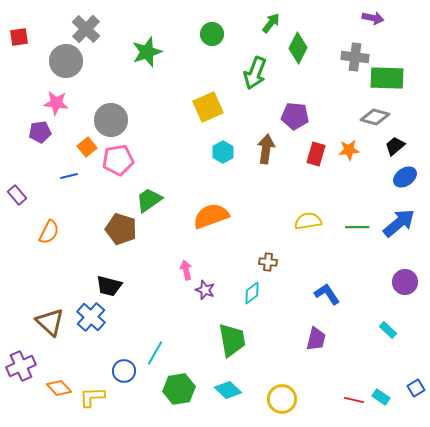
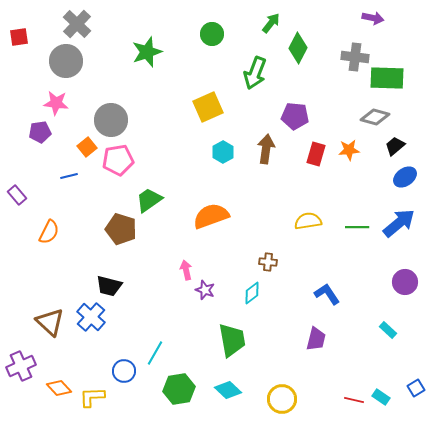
gray cross at (86, 29): moved 9 px left, 5 px up
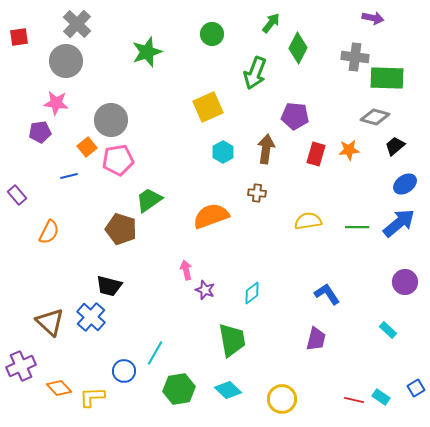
blue ellipse at (405, 177): moved 7 px down
brown cross at (268, 262): moved 11 px left, 69 px up
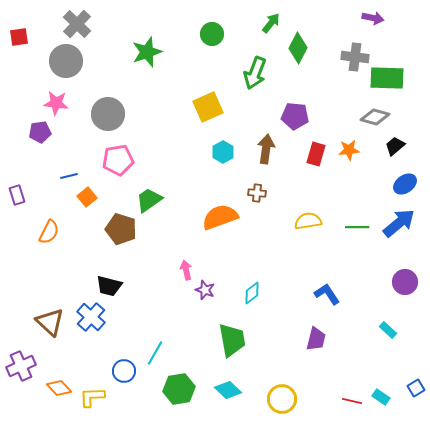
gray circle at (111, 120): moved 3 px left, 6 px up
orange square at (87, 147): moved 50 px down
purple rectangle at (17, 195): rotated 24 degrees clockwise
orange semicircle at (211, 216): moved 9 px right, 1 px down
red line at (354, 400): moved 2 px left, 1 px down
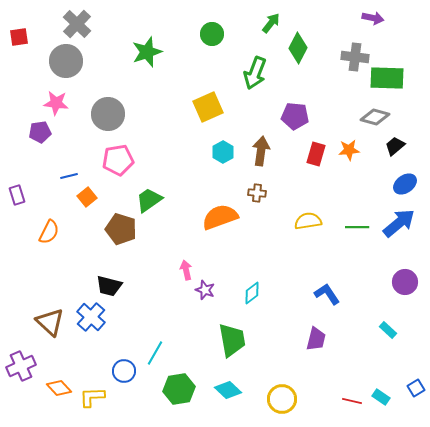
brown arrow at (266, 149): moved 5 px left, 2 px down
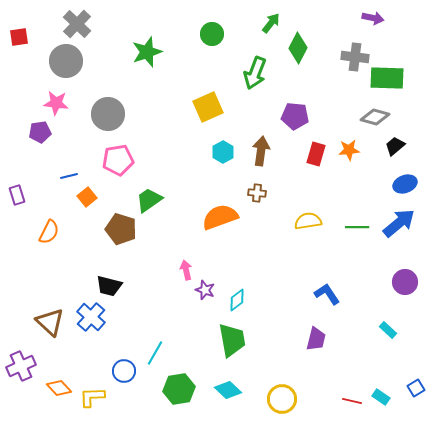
blue ellipse at (405, 184): rotated 15 degrees clockwise
cyan diamond at (252, 293): moved 15 px left, 7 px down
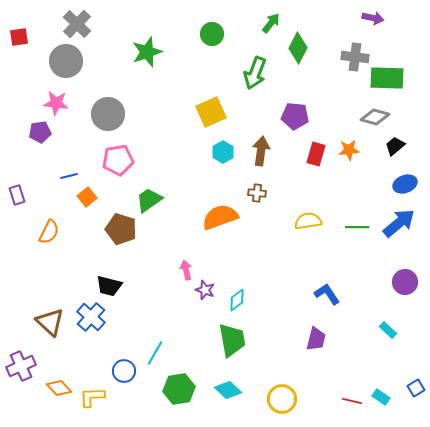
yellow square at (208, 107): moved 3 px right, 5 px down
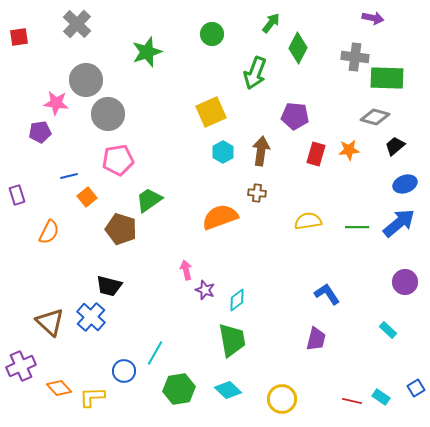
gray circle at (66, 61): moved 20 px right, 19 px down
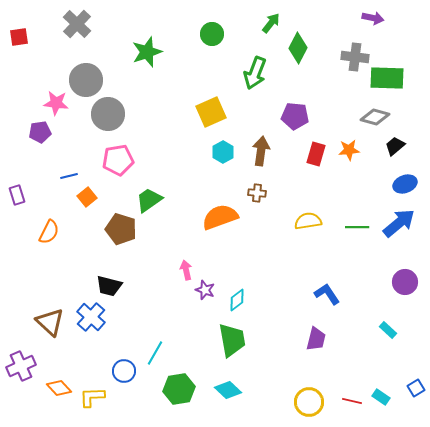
yellow circle at (282, 399): moved 27 px right, 3 px down
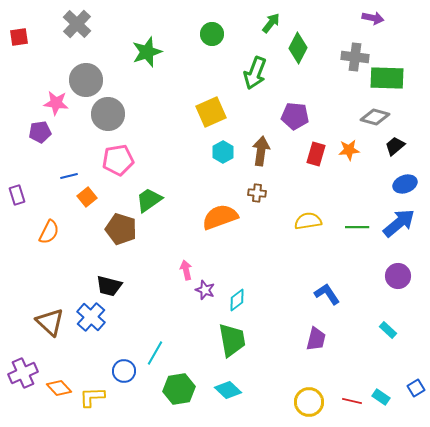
purple circle at (405, 282): moved 7 px left, 6 px up
purple cross at (21, 366): moved 2 px right, 7 px down
